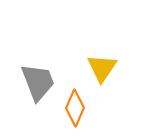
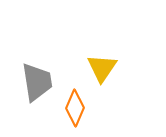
gray trapezoid: moved 1 px left; rotated 12 degrees clockwise
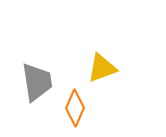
yellow triangle: rotated 36 degrees clockwise
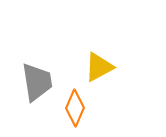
yellow triangle: moved 3 px left, 1 px up; rotated 8 degrees counterclockwise
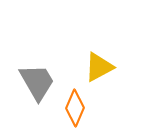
gray trapezoid: rotated 21 degrees counterclockwise
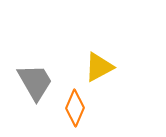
gray trapezoid: moved 2 px left
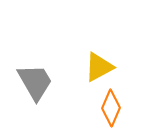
orange diamond: moved 36 px right
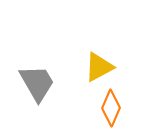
gray trapezoid: moved 2 px right, 1 px down
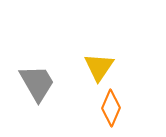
yellow triangle: rotated 28 degrees counterclockwise
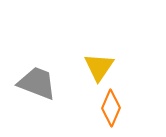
gray trapezoid: rotated 39 degrees counterclockwise
